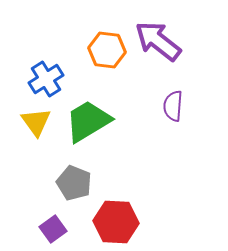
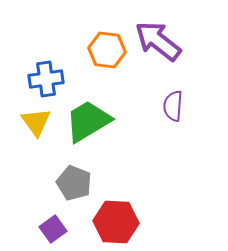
blue cross: rotated 24 degrees clockwise
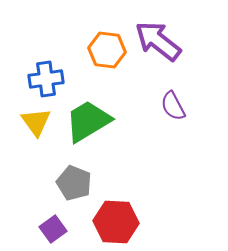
purple semicircle: rotated 32 degrees counterclockwise
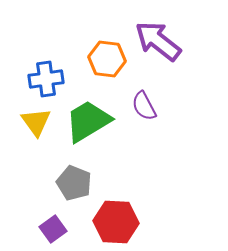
orange hexagon: moved 9 px down
purple semicircle: moved 29 px left
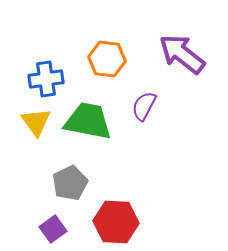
purple arrow: moved 24 px right, 13 px down
purple semicircle: rotated 56 degrees clockwise
green trapezoid: rotated 42 degrees clockwise
gray pentagon: moved 4 px left; rotated 24 degrees clockwise
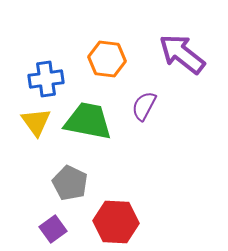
gray pentagon: rotated 20 degrees counterclockwise
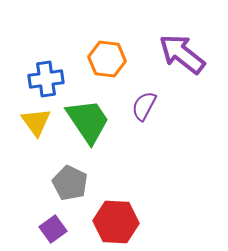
green trapezoid: rotated 45 degrees clockwise
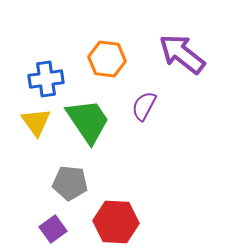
gray pentagon: rotated 20 degrees counterclockwise
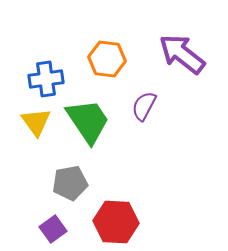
gray pentagon: rotated 16 degrees counterclockwise
